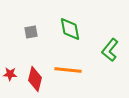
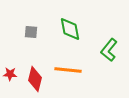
gray square: rotated 16 degrees clockwise
green L-shape: moved 1 px left
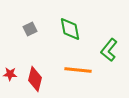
gray square: moved 1 px left, 3 px up; rotated 32 degrees counterclockwise
orange line: moved 10 px right
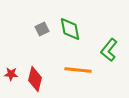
gray square: moved 12 px right
red star: moved 1 px right
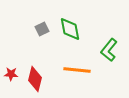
orange line: moved 1 px left
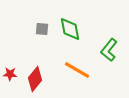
gray square: rotated 32 degrees clockwise
orange line: rotated 24 degrees clockwise
red star: moved 1 px left
red diamond: rotated 25 degrees clockwise
